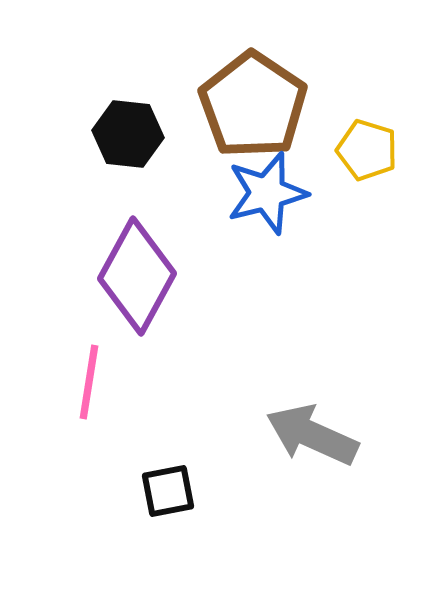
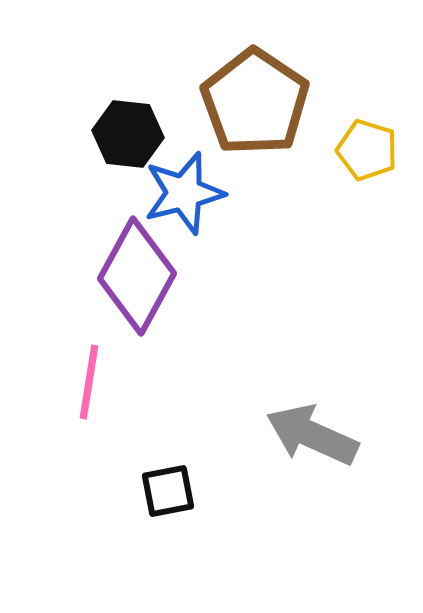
brown pentagon: moved 2 px right, 3 px up
blue star: moved 83 px left
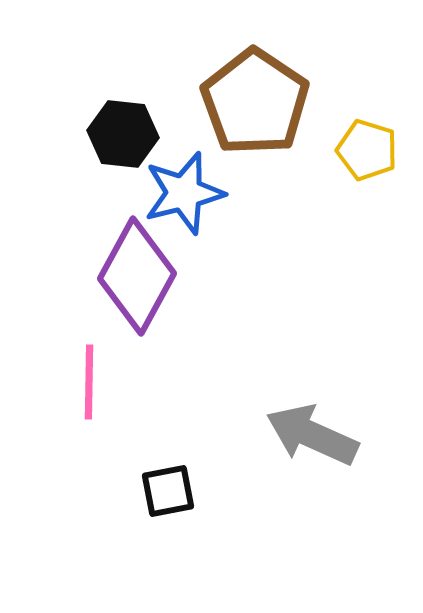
black hexagon: moved 5 px left
pink line: rotated 8 degrees counterclockwise
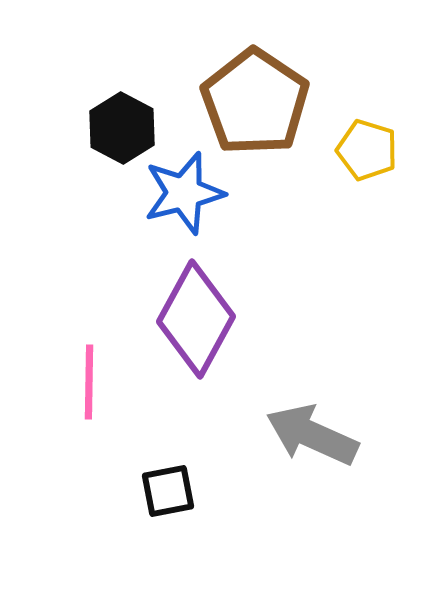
black hexagon: moved 1 px left, 6 px up; rotated 22 degrees clockwise
purple diamond: moved 59 px right, 43 px down
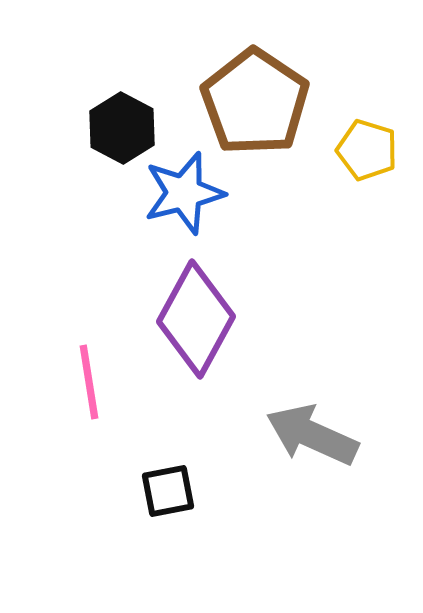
pink line: rotated 10 degrees counterclockwise
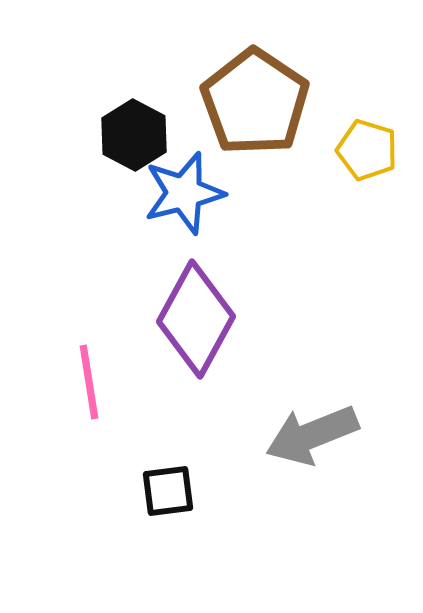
black hexagon: moved 12 px right, 7 px down
gray arrow: rotated 46 degrees counterclockwise
black square: rotated 4 degrees clockwise
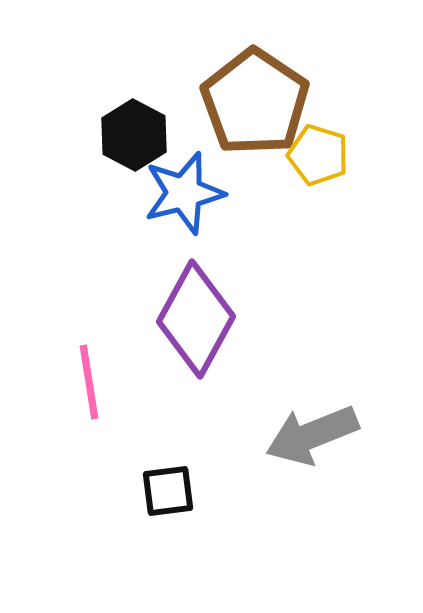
yellow pentagon: moved 49 px left, 5 px down
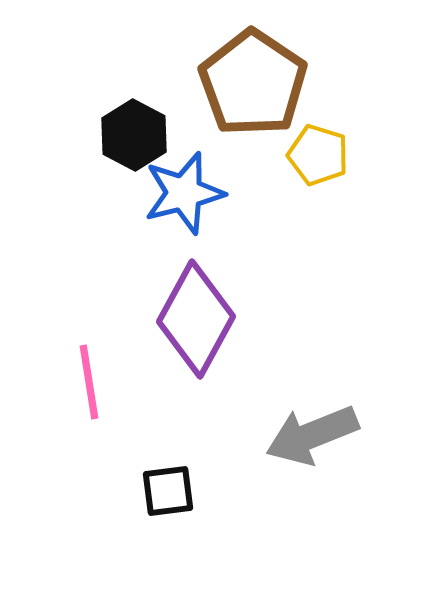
brown pentagon: moved 2 px left, 19 px up
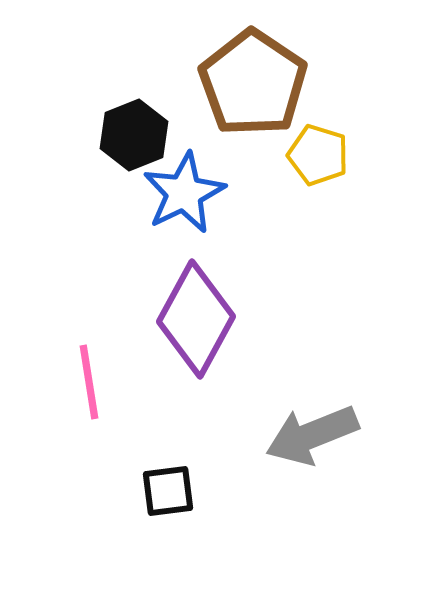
black hexagon: rotated 10 degrees clockwise
blue star: rotated 12 degrees counterclockwise
